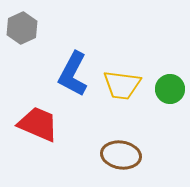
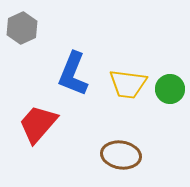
blue L-shape: rotated 6 degrees counterclockwise
yellow trapezoid: moved 6 px right, 1 px up
red trapezoid: rotated 72 degrees counterclockwise
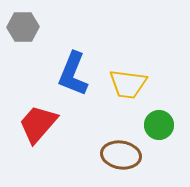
gray hexagon: moved 1 px right, 1 px up; rotated 24 degrees clockwise
green circle: moved 11 px left, 36 px down
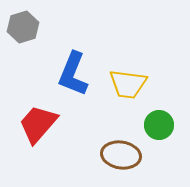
gray hexagon: rotated 16 degrees counterclockwise
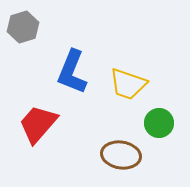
blue L-shape: moved 1 px left, 2 px up
yellow trapezoid: rotated 12 degrees clockwise
green circle: moved 2 px up
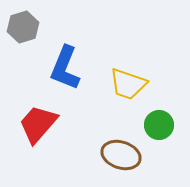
blue L-shape: moved 7 px left, 4 px up
green circle: moved 2 px down
brown ellipse: rotated 9 degrees clockwise
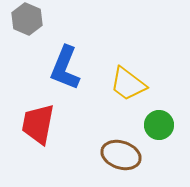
gray hexagon: moved 4 px right, 8 px up; rotated 20 degrees counterclockwise
yellow trapezoid: rotated 18 degrees clockwise
red trapezoid: rotated 30 degrees counterclockwise
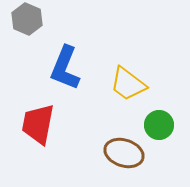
brown ellipse: moved 3 px right, 2 px up
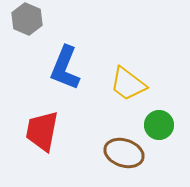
red trapezoid: moved 4 px right, 7 px down
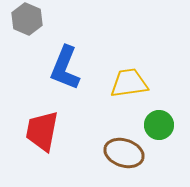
yellow trapezoid: moved 1 px right, 1 px up; rotated 135 degrees clockwise
